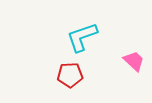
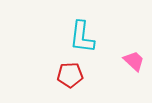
cyan L-shape: rotated 64 degrees counterclockwise
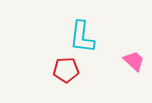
red pentagon: moved 4 px left, 5 px up
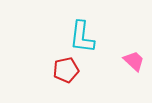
red pentagon: rotated 10 degrees counterclockwise
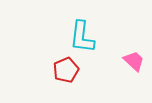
red pentagon: rotated 10 degrees counterclockwise
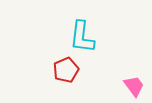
pink trapezoid: moved 25 px down; rotated 10 degrees clockwise
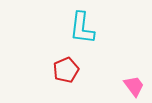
cyan L-shape: moved 9 px up
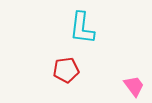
red pentagon: rotated 15 degrees clockwise
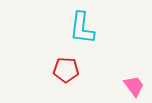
red pentagon: rotated 10 degrees clockwise
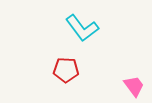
cyan L-shape: rotated 44 degrees counterclockwise
